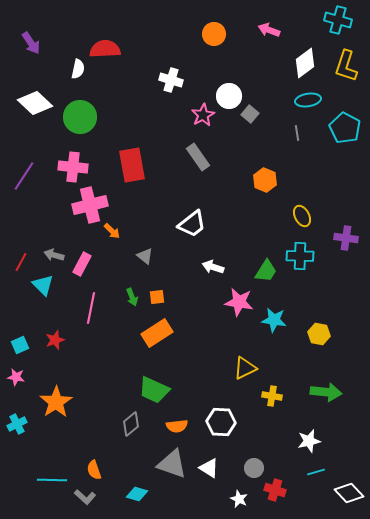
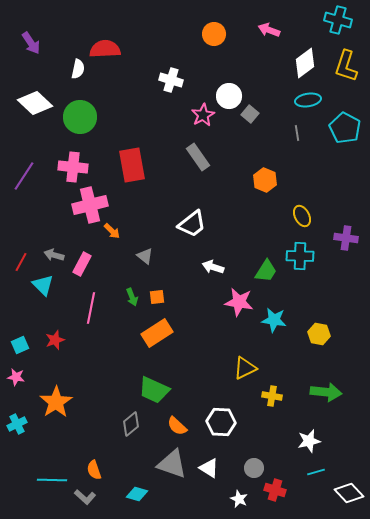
orange semicircle at (177, 426): rotated 50 degrees clockwise
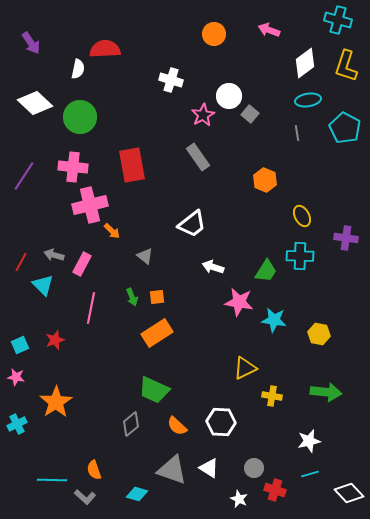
gray triangle at (172, 464): moved 6 px down
cyan line at (316, 472): moved 6 px left, 2 px down
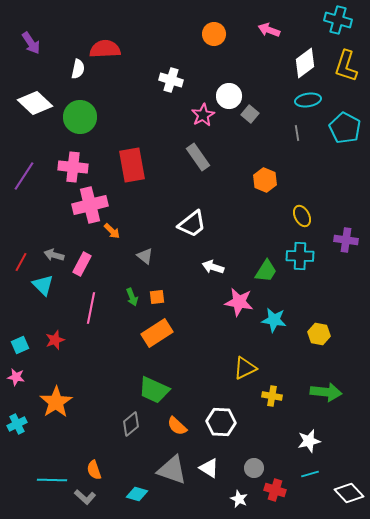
purple cross at (346, 238): moved 2 px down
